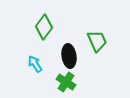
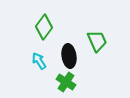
cyan arrow: moved 4 px right, 3 px up
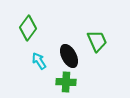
green diamond: moved 16 px left, 1 px down
black ellipse: rotated 20 degrees counterclockwise
green cross: rotated 30 degrees counterclockwise
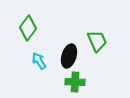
black ellipse: rotated 45 degrees clockwise
green cross: moved 9 px right
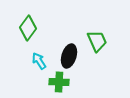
green cross: moved 16 px left
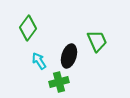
green cross: rotated 18 degrees counterclockwise
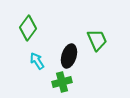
green trapezoid: moved 1 px up
cyan arrow: moved 2 px left
green cross: moved 3 px right
